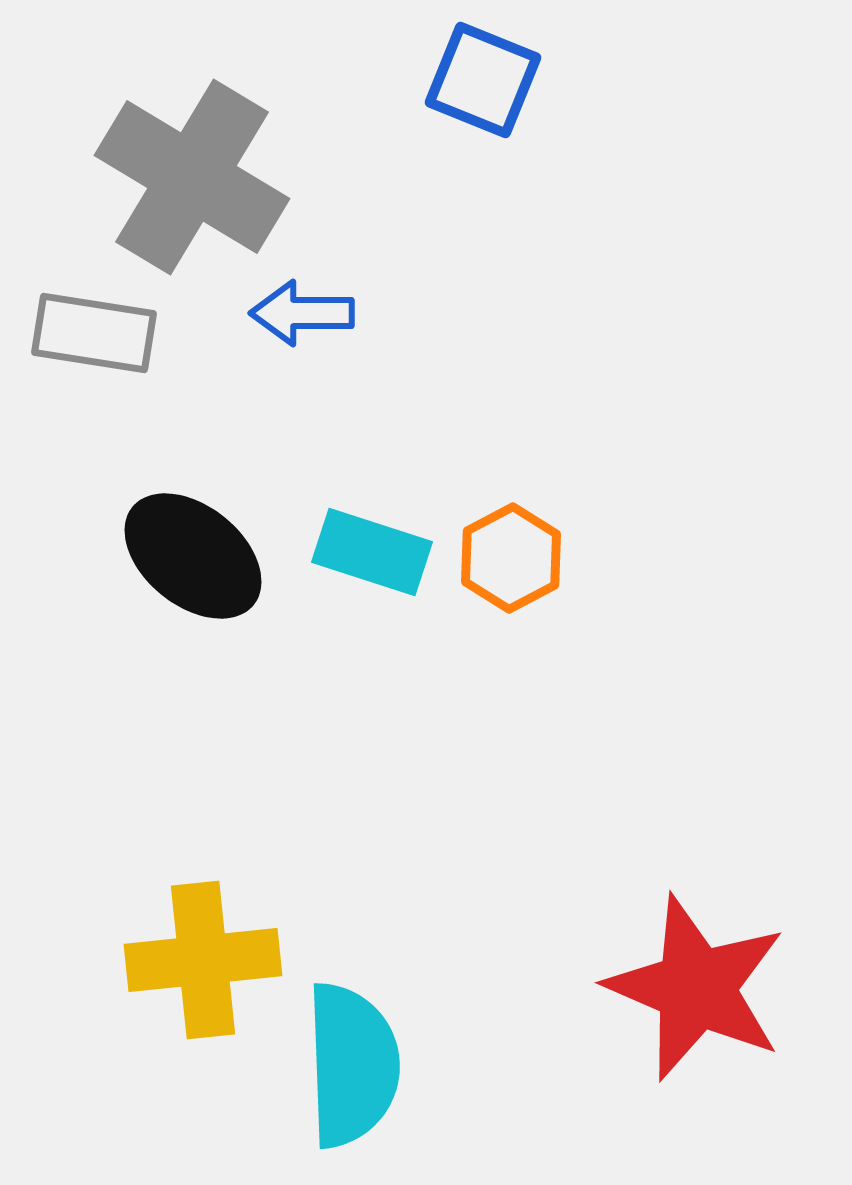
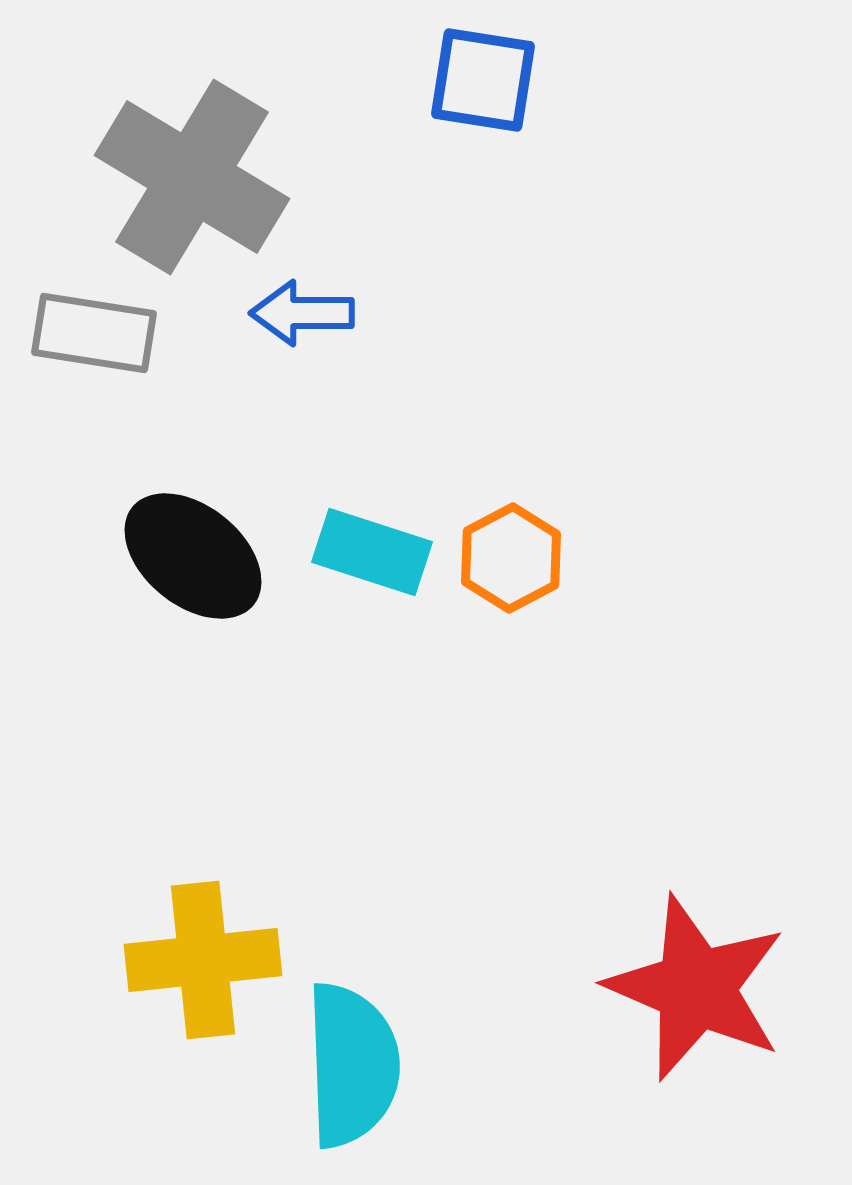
blue square: rotated 13 degrees counterclockwise
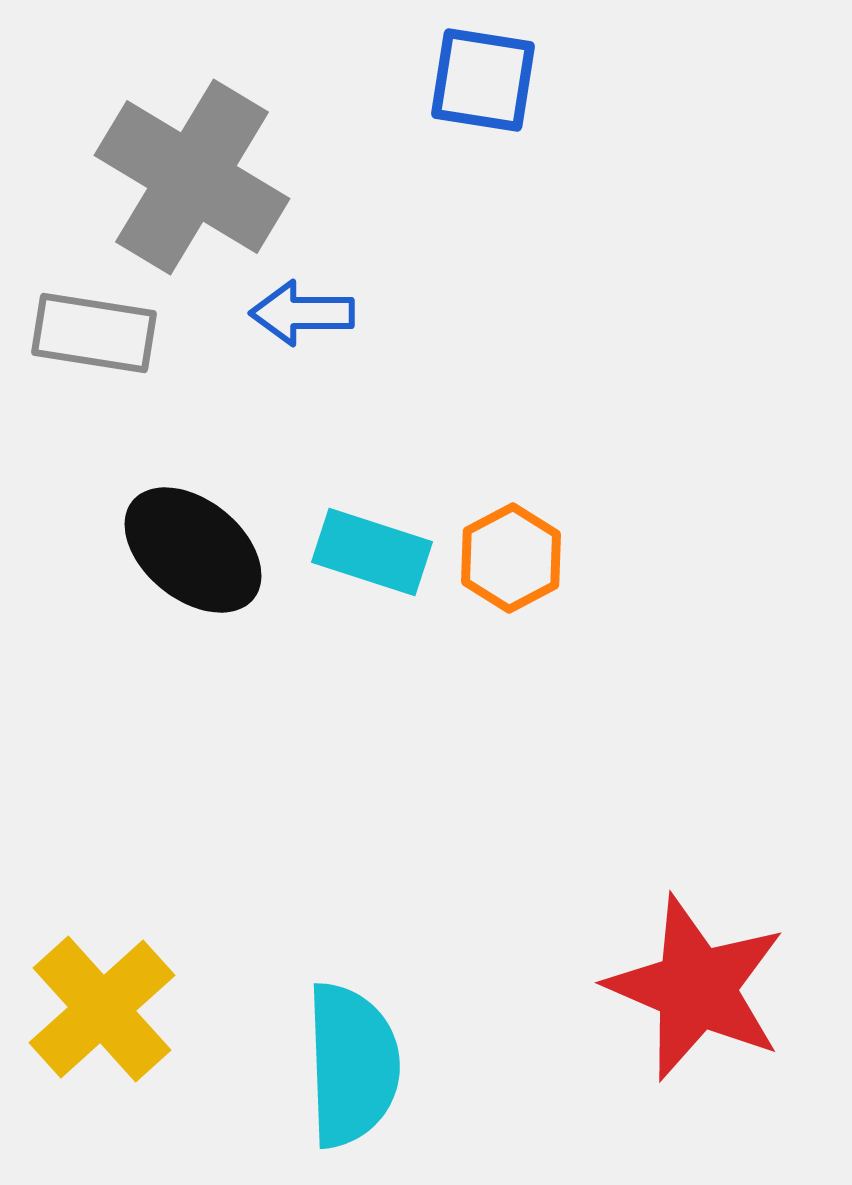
black ellipse: moved 6 px up
yellow cross: moved 101 px left, 49 px down; rotated 36 degrees counterclockwise
